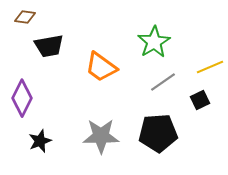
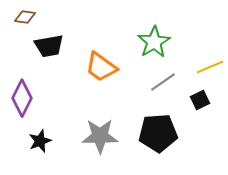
gray star: moved 1 px left
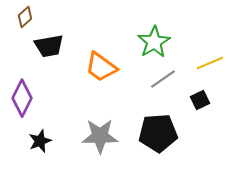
brown diamond: rotated 50 degrees counterclockwise
yellow line: moved 4 px up
gray line: moved 3 px up
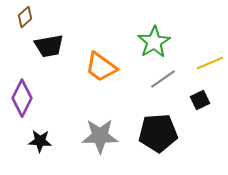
black star: rotated 25 degrees clockwise
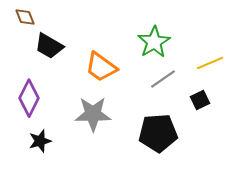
brown diamond: rotated 70 degrees counterclockwise
black trapezoid: rotated 40 degrees clockwise
purple diamond: moved 7 px right
gray star: moved 7 px left, 22 px up
black star: rotated 20 degrees counterclockwise
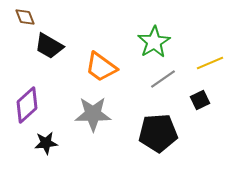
purple diamond: moved 2 px left, 7 px down; rotated 21 degrees clockwise
black star: moved 6 px right, 2 px down; rotated 10 degrees clockwise
